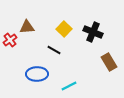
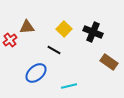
brown rectangle: rotated 24 degrees counterclockwise
blue ellipse: moved 1 px left, 1 px up; rotated 40 degrees counterclockwise
cyan line: rotated 14 degrees clockwise
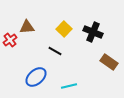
black line: moved 1 px right, 1 px down
blue ellipse: moved 4 px down
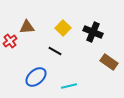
yellow square: moved 1 px left, 1 px up
red cross: moved 1 px down
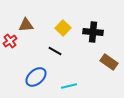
brown triangle: moved 1 px left, 2 px up
black cross: rotated 18 degrees counterclockwise
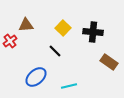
black line: rotated 16 degrees clockwise
